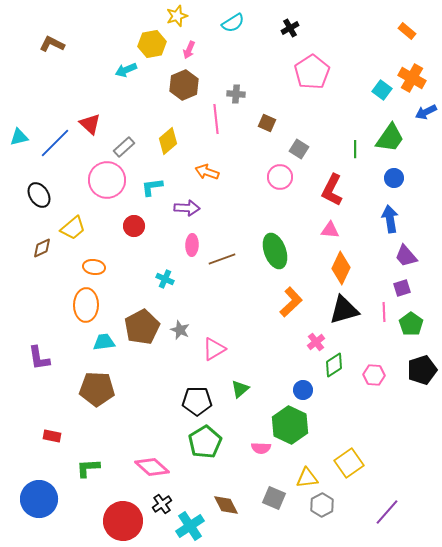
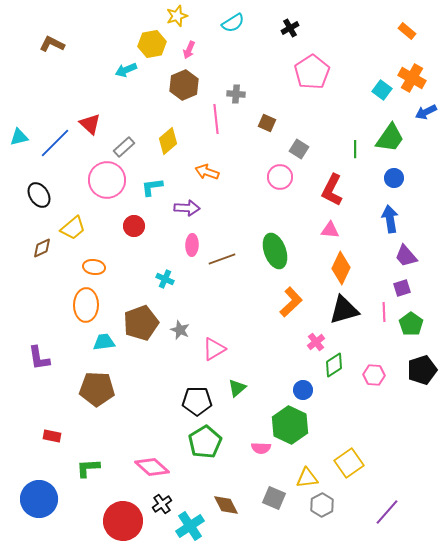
brown pentagon at (142, 327): moved 1 px left, 4 px up; rotated 8 degrees clockwise
green triangle at (240, 389): moved 3 px left, 1 px up
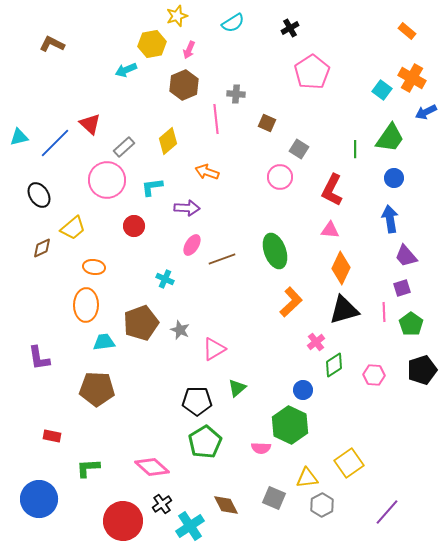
pink ellipse at (192, 245): rotated 30 degrees clockwise
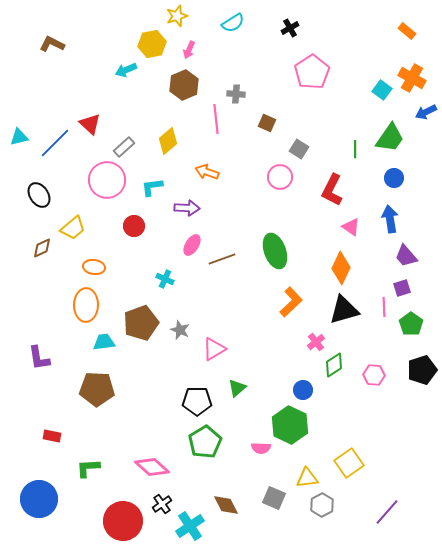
pink triangle at (330, 230): moved 21 px right, 3 px up; rotated 30 degrees clockwise
pink line at (384, 312): moved 5 px up
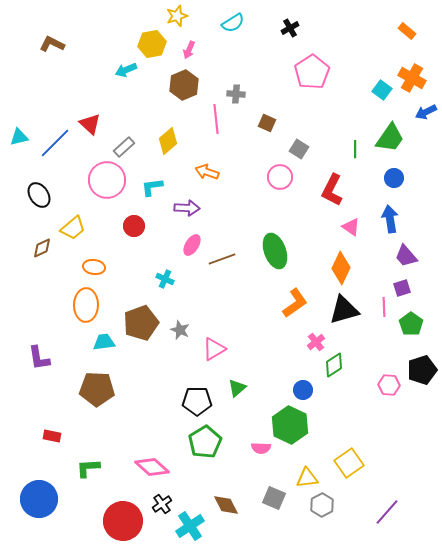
orange L-shape at (291, 302): moved 4 px right, 1 px down; rotated 8 degrees clockwise
pink hexagon at (374, 375): moved 15 px right, 10 px down
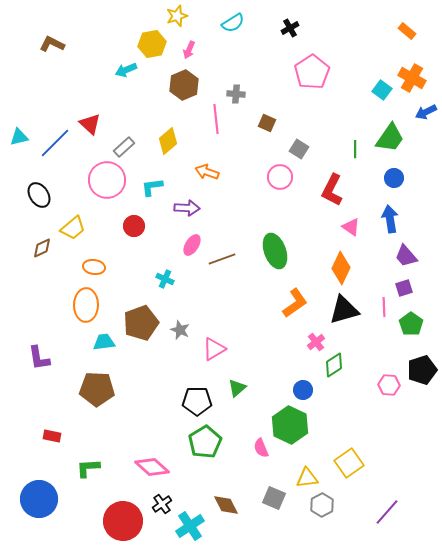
purple square at (402, 288): moved 2 px right
pink semicircle at (261, 448): rotated 66 degrees clockwise
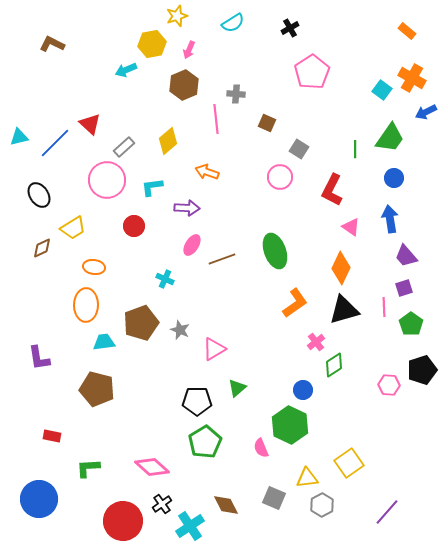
yellow trapezoid at (73, 228): rotated 8 degrees clockwise
brown pentagon at (97, 389): rotated 12 degrees clockwise
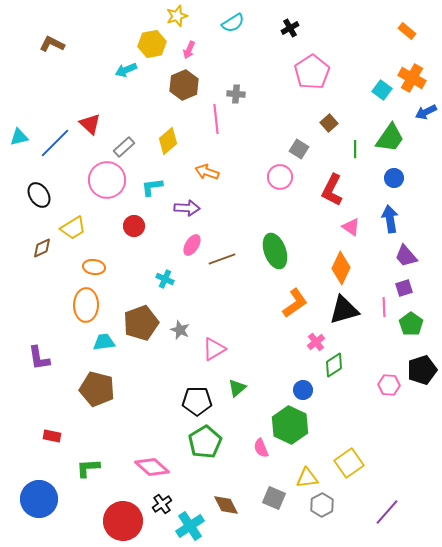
brown square at (267, 123): moved 62 px right; rotated 24 degrees clockwise
